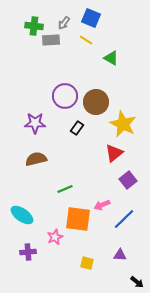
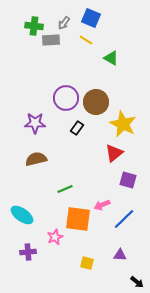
purple circle: moved 1 px right, 2 px down
purple square: rotated 36 degrees counterclockwise
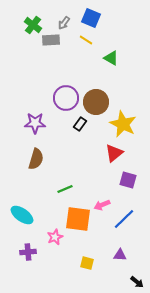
green cross: moved 1 px left, 1 px up; rotated 30 degrees clockwise
black rectangle: moved 3 px right, 4 px up
brown semicircle: rotated 120 degrees clockwise
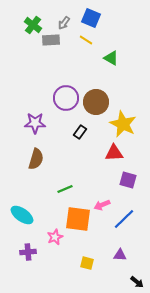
black rectangle: moved 8 px down
red triangle: rotated 36 degrees clockwise
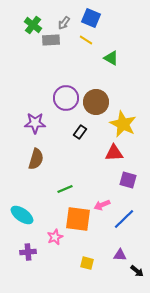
black arrow: moved 11 px up
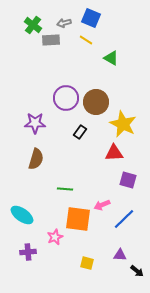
gray arrow: rotated 40 degrees clockwise
green line: rotated 28 degrees clockwise
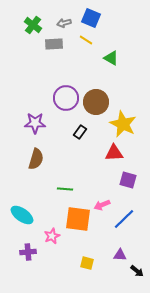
gray rectangle: moved 3 px right, 4 px down
pink star: moved 3 px left, 1 px up
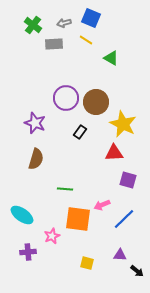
purple star: rotated 20 degrees clockwise
